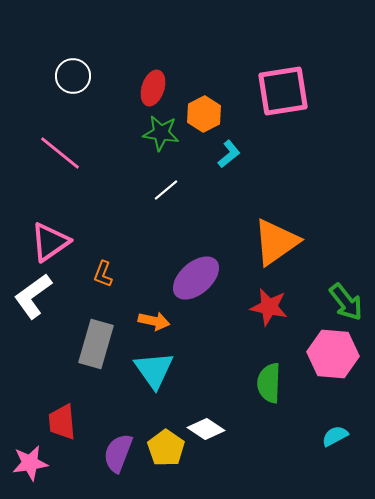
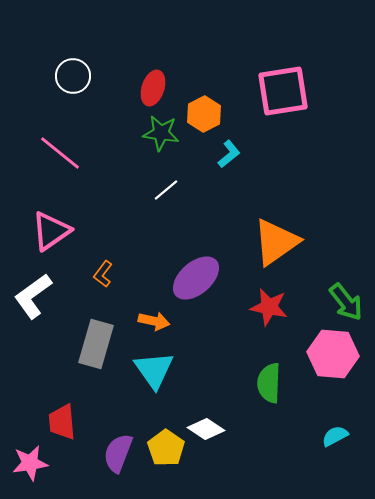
pink triangle: moved 1 px right, 11 px up
orange L-shape: rotated 16 degrees clockwise
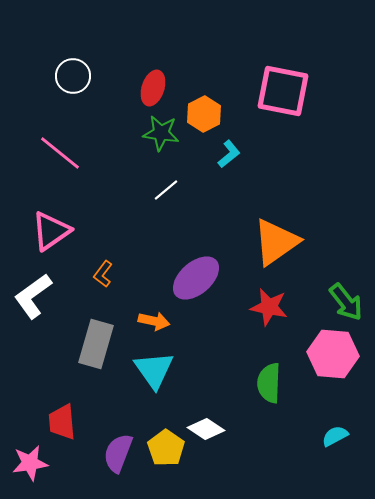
pink square: rotated 20 degrees clockwise
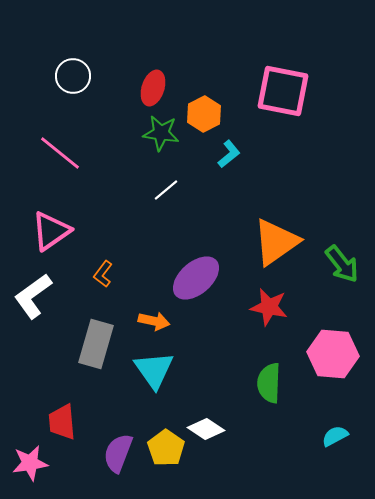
green arrow: moved 4 px left, 38 px up
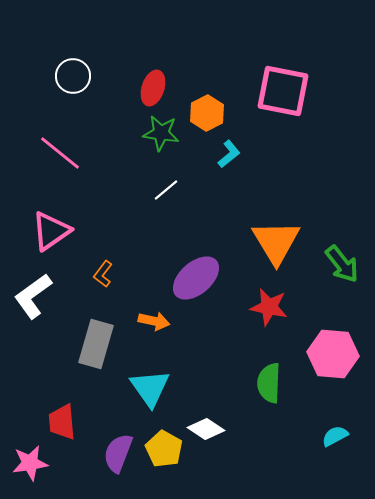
orange hexagon: moved 3 px right, 1 px up
orange triangle: rotated 26 degrees counterclockwise
cyan triangle: moved 4 px left, 18 px down
yellow pentagon: moved 2 px left, 1 px down; rotated 6 degrees counterclockwise
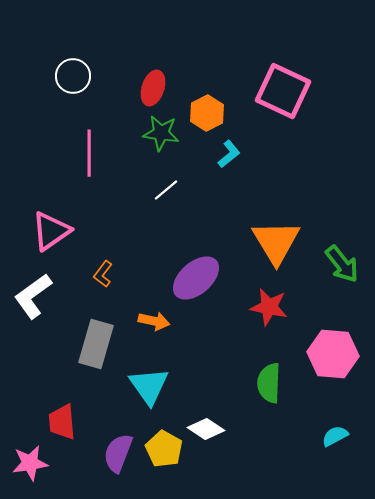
pink square: rotated 14 degrees clockwise
pink line: moved 29 px right; rotated 51 degrees clockwise
cyan triangle: moved 1 px left, 2 px up
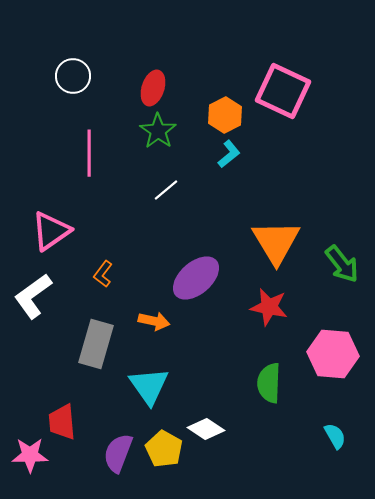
orange hexagon: moved 18 px right, 2 px down
green star: moved 3 px left, 2 px up; rotated 27 degrees clockwise
cyan semicircle: rotated 88 degrees clockwise
pink star: moved 8 px up; rotated 9 degrees clockwise
